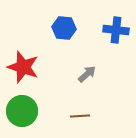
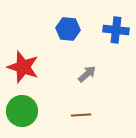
blue hexagon: moved 4 px right, 1 px down
brown line: moved 1 px right, 1 px up
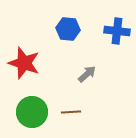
blue cross: moved 1 px right, 1 px down
red star: moved 1 px right, 4 px up
green circle: moved 10 px right, 1 px down
brown line: moved 10 px left, 3 px up
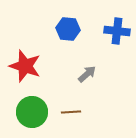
red star: moved 1 px right, 3 px down
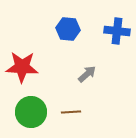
red star: moved 3 px left, 1 px down; rotated 16 degrees counterclockwise
green circle: moved 1 px left
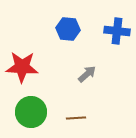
brown line: moved 5 px right, 6 px down
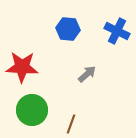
blue cross: rotated 20 degrees clockwise
green circle: moved 1 px right, 2 px up
brown line: moved 5 px left, 6 px down; rotated 66 degrees counterclockwise
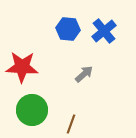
blue cross: moved 13 px left; rotated 25 degrees clockwise
gray arrow: moved 3 px left
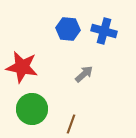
blue cross: rotated 35 degrees counterclockwise
red star: rotated 8 degrees clockwise
green circle: moved 1 px up
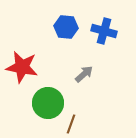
blue hexagon: moved 2 px left, 2 px up
green circle: moved 16 px right, 6 px up
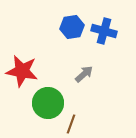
blue hexagon: moved 6 px right; rotated 15 degrees counterclockwise
red star: moved 4 px down
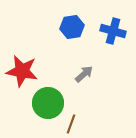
blue cross: moved 9 px right
